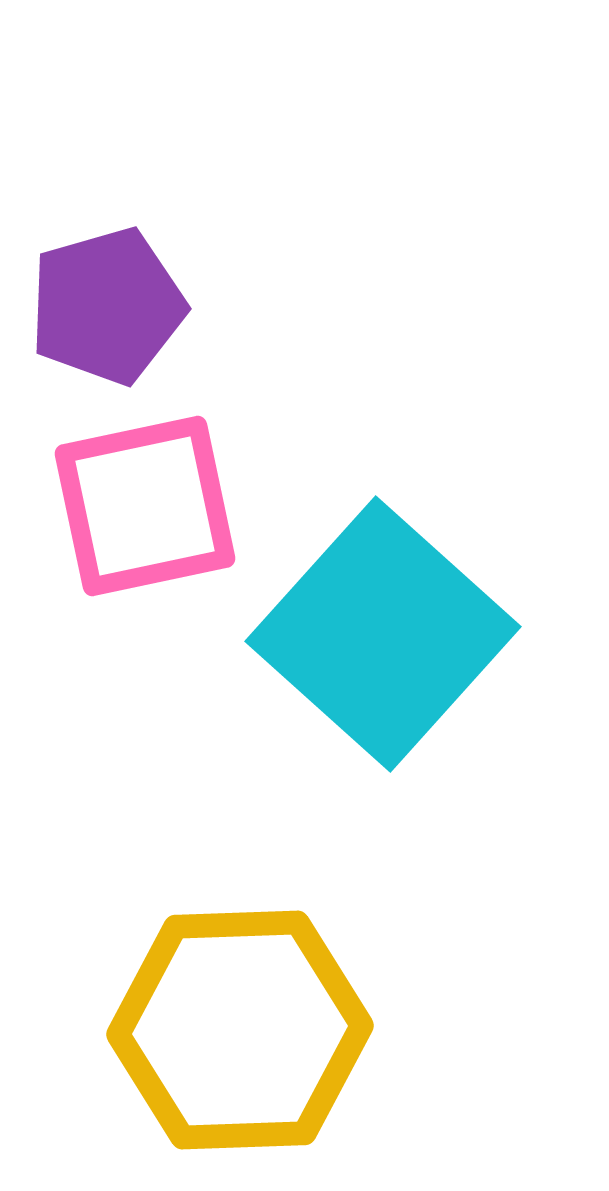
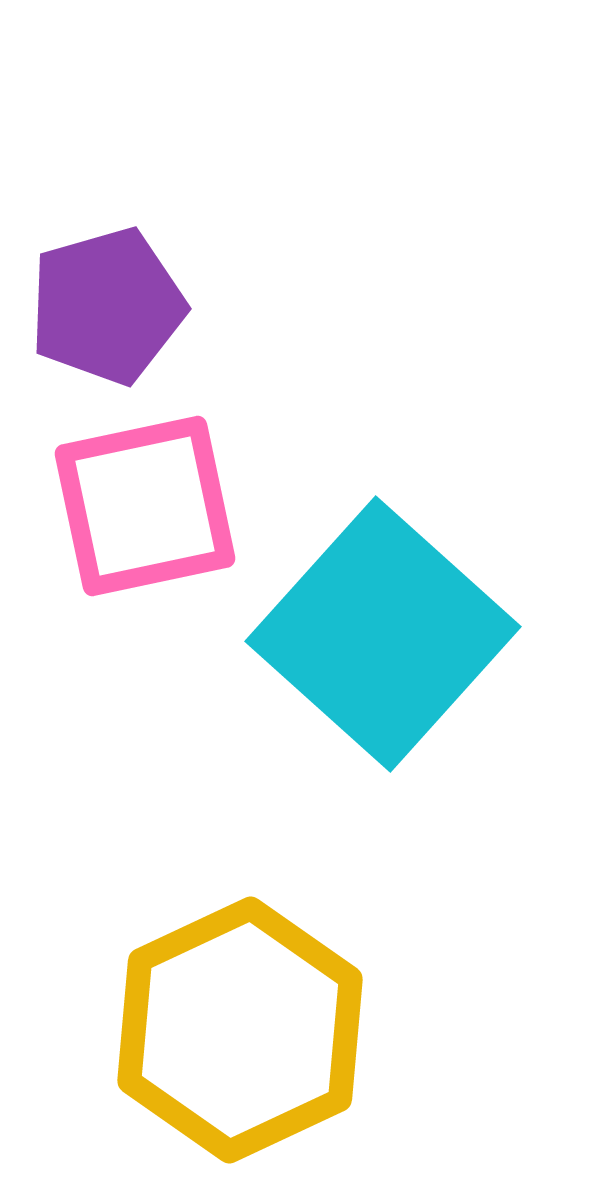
yellow hexagon: rotated 23 degrees counterclockwise
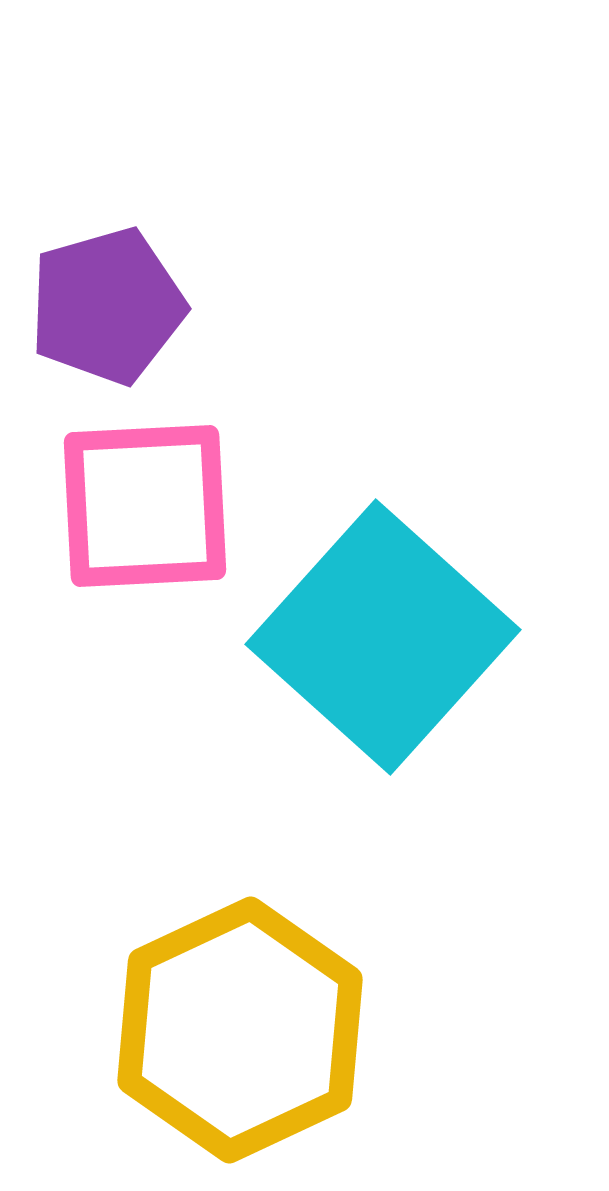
pink square: rotated 9 degrees clockwise
cyan square: moved 3 px down
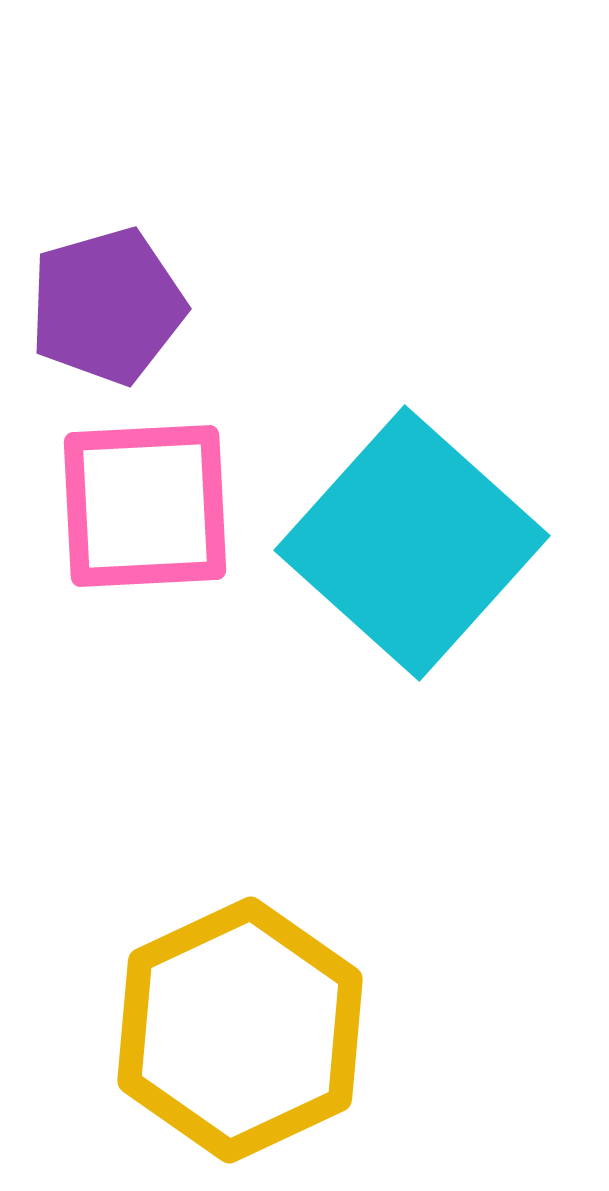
cyan square: moved 29 px right, 94 px up
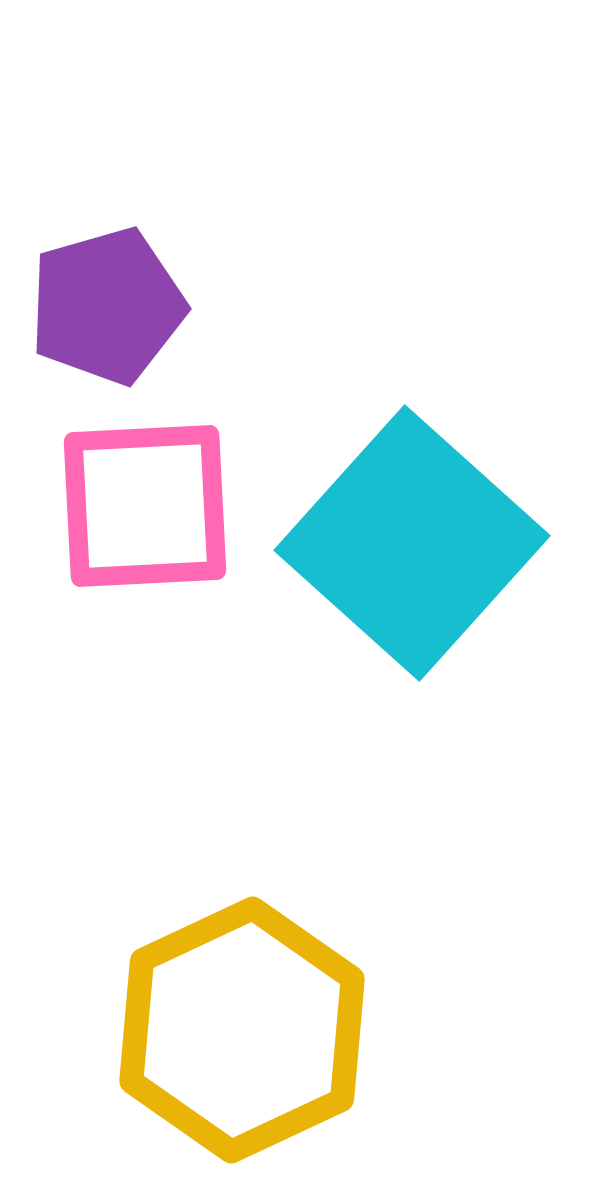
yellow hexagon: moved 2 px right
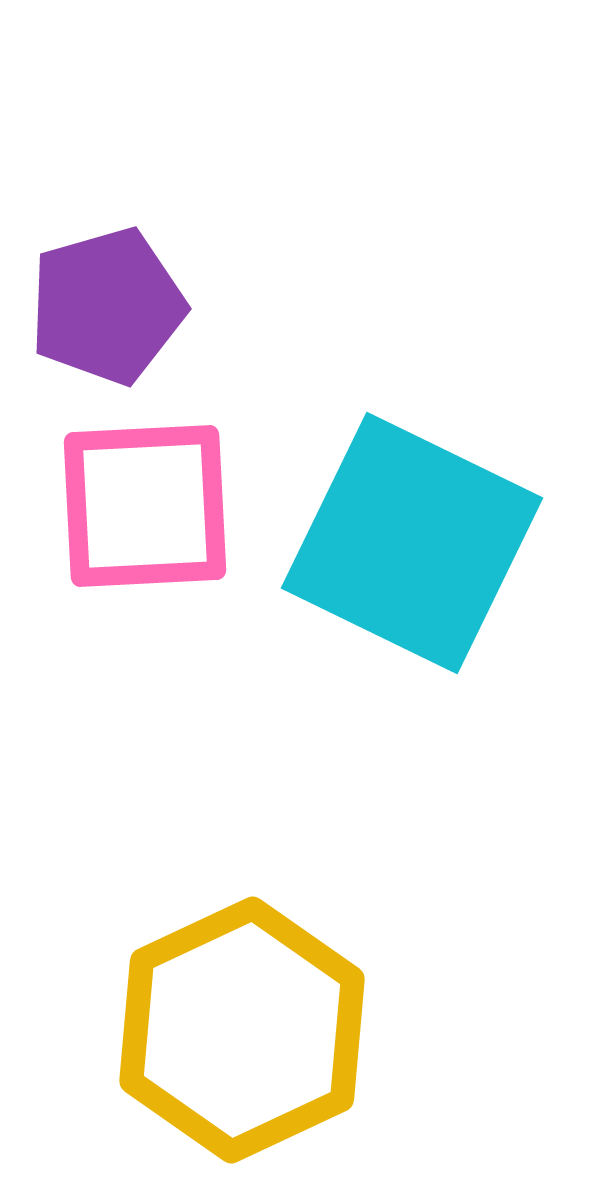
cyan square: rotated 16 degrees counterclockwise
